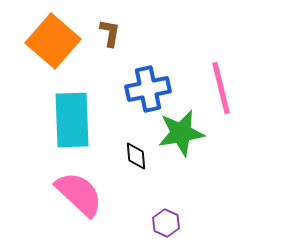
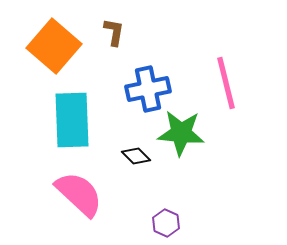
brown L-shape: moved 4 px right, 1 px up
orange square: moved 1 px right, 5 px down
pink line: moved 5 px right, 5 px up
green star: rotated 15 degrees clockwise
black diamond: rotated 40 degrees counterclockwise
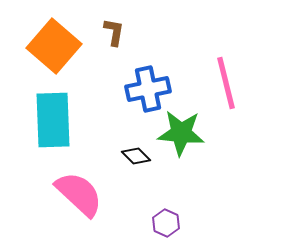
cyan rectangle: moved 19 px left
